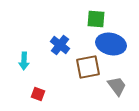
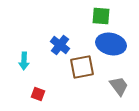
green square: moved 5 px right, 3 px up
brown square: moved 6 px left
gray trapezoid: moved 2 px right
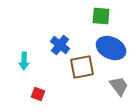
blue ellipse: moved 4 px down; rotated 12 degrees clockwise
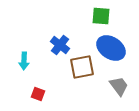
blue ellipse: rotated 8 degrees clockwise
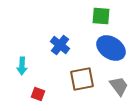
cyan arrow: moved 2 px left, 5 px down
brown square: moved 12 px down
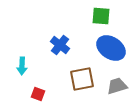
gray trapezoid: moved 2 px left; rotated 70 degrees counterclockwise
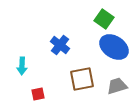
green square: moved 3 px right, 3 px down; rotated 30 degrees clockwise
blue ellipse: moved 3 px right, 1 px up
red square: rotated 32 degrees counterclockwise
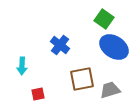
gray trapezoid: moved 7 px left, 4 px down
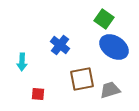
cyan arrow: moved 4 px up
red square: rotated 16 degrees clockwise
